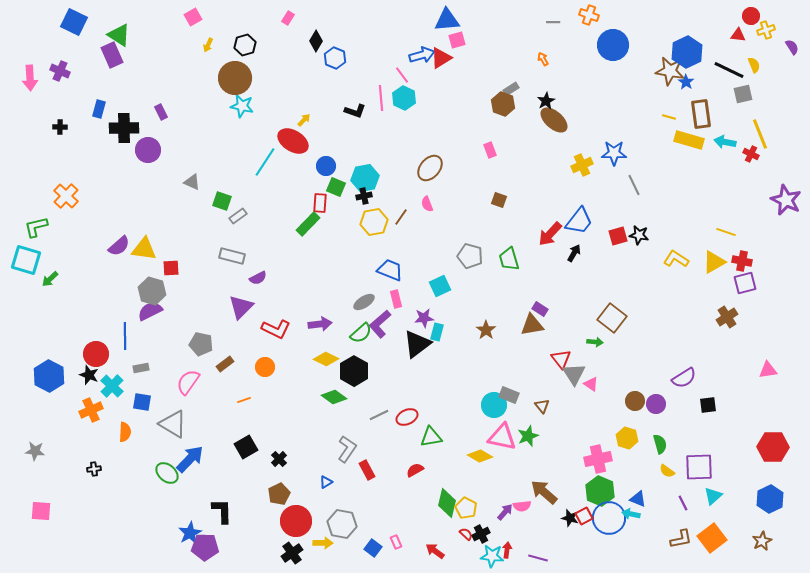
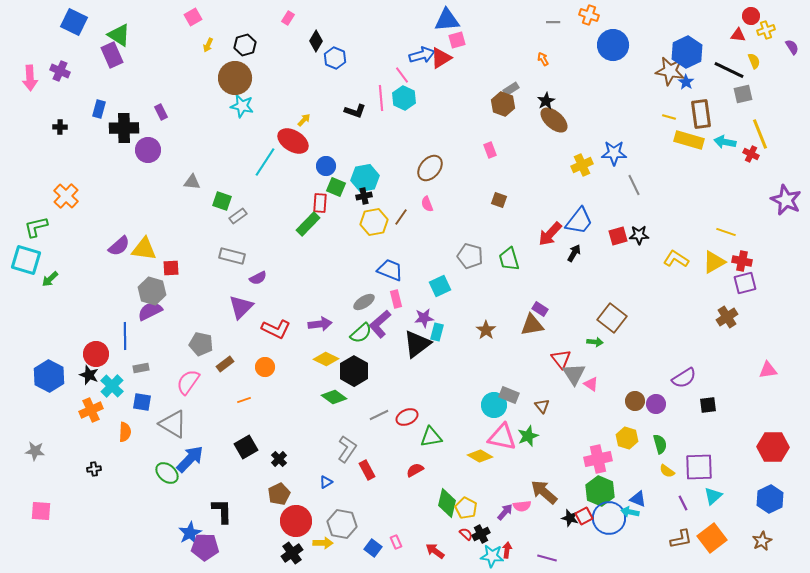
yellow semicircle at (754, 65): moved 4 px up
gray triangle at (192, 182): rotated 18 degrees counterclockwise
black star at (639, 235): rotated 12 degrees counterclockwise
cyan arrow at (631, 514): moved 1 px left, 2 px up
purple line at (538, 558): moved 9 px right
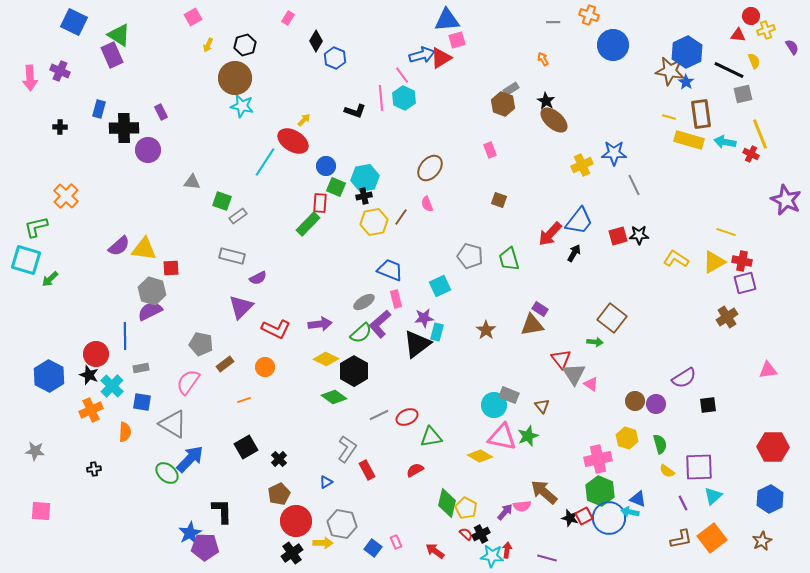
black star at (546, 101): rotated 12 degrees counterclockwise
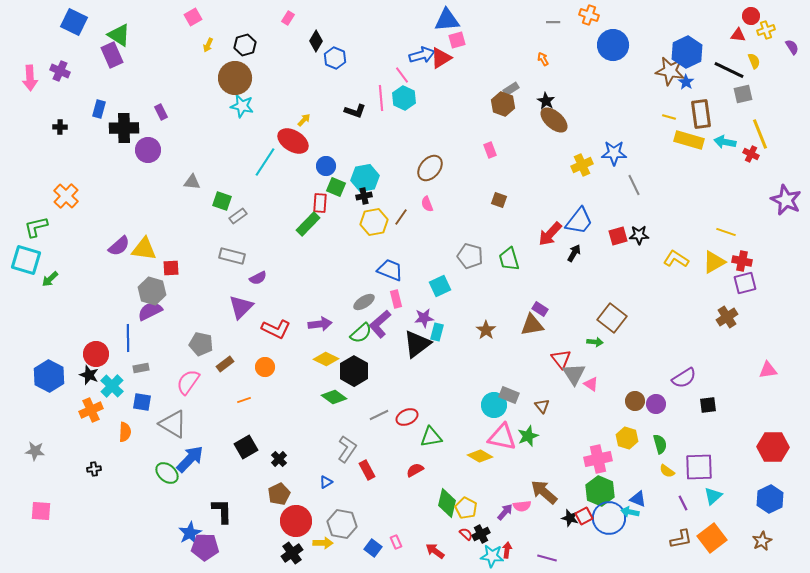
blue line at (125, 336): moved 3 px right, 2 px down
